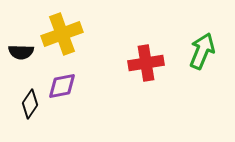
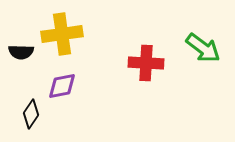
yellow cross: rotated 12 degrees clockwise
green arrow: moved 1 px right, 3 px up; rotated 105 degrees clockwise
red cross: rotated 12 degrees clockwise
black diamond: moved 1 px right, 10 px down
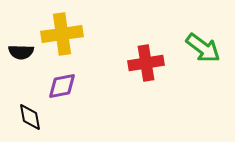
red cross: rotated 12 degrees counterclockwise
black diamond: moved 1 px left, 3 px down; rotated 44 degrees counterclockwise
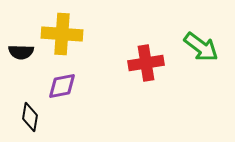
yellow cross: rotated 12 degrees clockwise
green arrow: moved 2 px left, 1 px up
black diamond: rotated 20 degrees clockwise
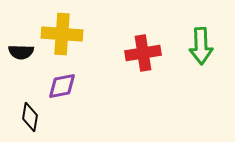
green arrow: moved 1 px up; rotated 51 degrees clockwise
red cross: moved 3 px left, 10 px up
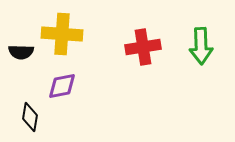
red cross: moved 6 px up
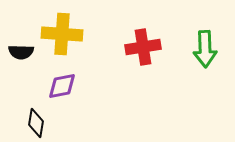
green arrow: moved 4 px right, 3 px down
black diamond: moved 6 px right, 6 px down
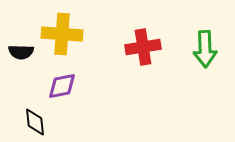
black diamond: moved 1 px left, 1 px up; rotated 16 degrees counterclockwise
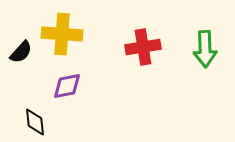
black semicircle: rotated 50 degrees counterclockwise
purple diamond: moved 5 px right
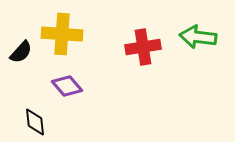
green arrow: moved 7 px left, 12 px up; rotated 99 degrees clockwise
purple diamond: rotated 60 degrees clockwise
